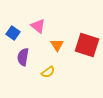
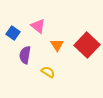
red square: rotated 25 degrees clockwise
purple semicircle: moved 2 px right, 2 px up
yellow semicircle: rotated 112 degrees counterclockwise
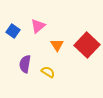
pink triangle: rotated 42 degrees clockwise
blue square: moved 2 px up
purple semicircle: moved 9 px down
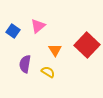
orange triangle: moved 2 px left, 5 px down
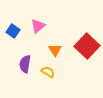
red square: moved 1 px down
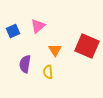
blue square: rotated 32 degrees clockwise
red square: rotated 20 degrees counterclockwise
yellow semicircle: rotated 128 degrees counterclockwise
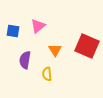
blue square: rotated 32 degrees clockwise
purple semicircle: moved 4 px up
yellow semicircle: moved 1 px left, 2 px down
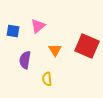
yellow semicircle: moved 5 px down
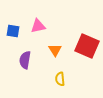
pink triangle: rotated 28 degrees clockwise
yellow semicircle: moved 13 px right
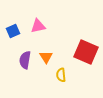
blue square: rotated 32 degrees counterclockwise
red square: moved 1 px left, 6 px down
orange triangle: moved 9 px left, 7 px down
yellow semicircle: moved 1 px right, 4 px up
